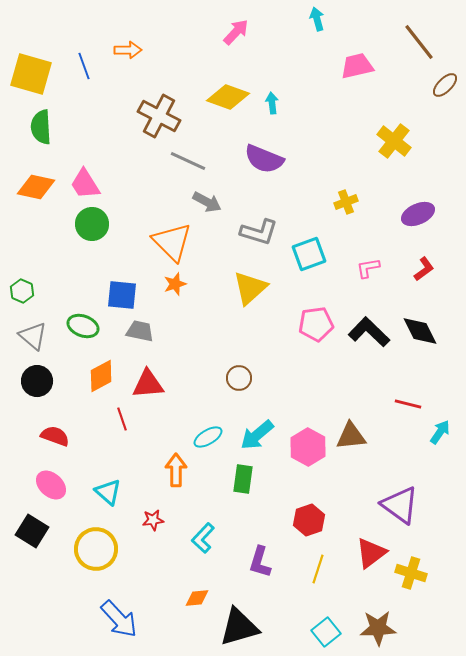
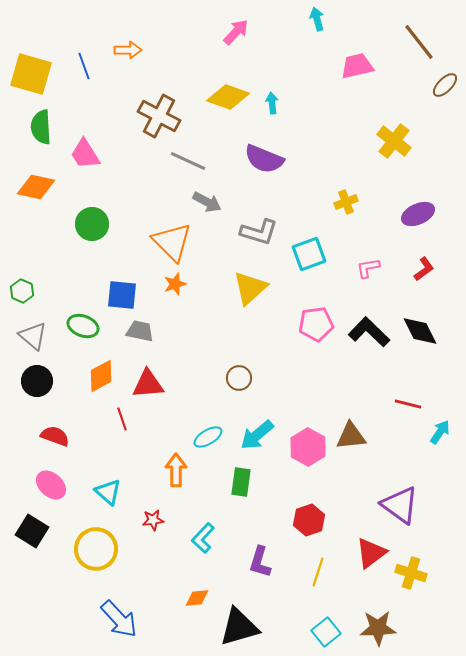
pink trapezoid at (85, 184): moved 30 px up
green rectangle at (243, 479): moved 2 px left, 3 px down
yellow line at (318, 569): moved 3 px down
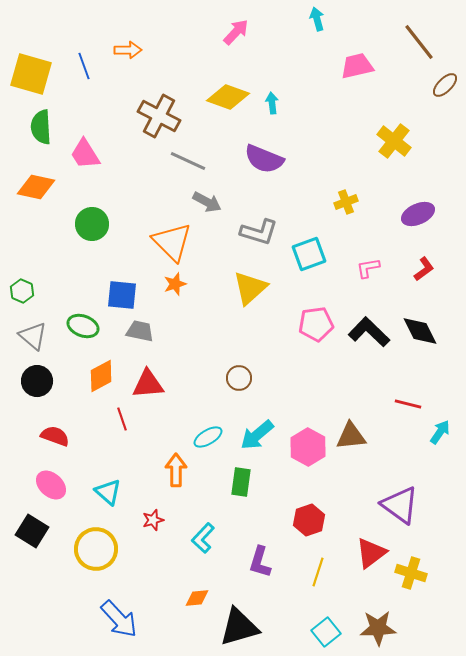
red star at (153, 520): rotated 10 degrees counterclockwise
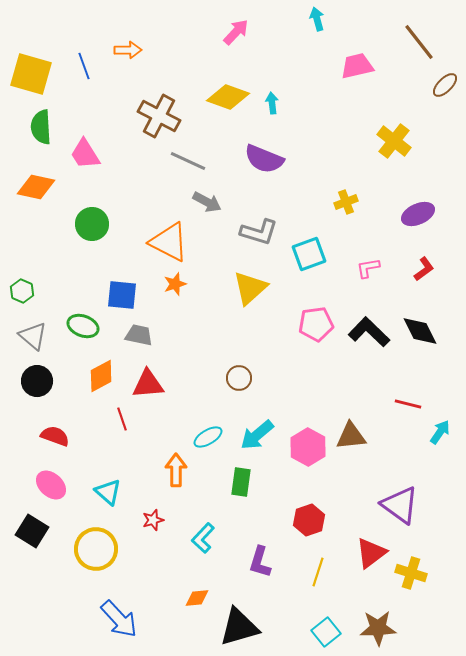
orange triangle at (172, 242): moved 3 px left; rotated 18 degrees counterclockwise
gray trapezoid at (140, 331): moved 1 px left, 4 px down
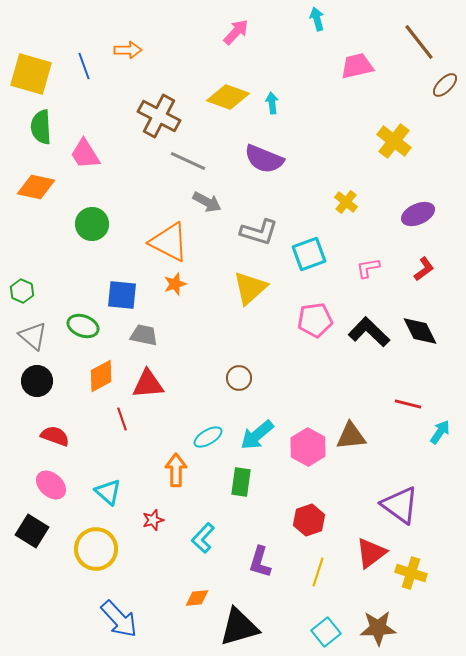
yellow cross at (346, 202): rotated 30 degrees counterclockwise
pink pentagon at (316, 324): moved 1 px left, 4 px up
gray trapezoid at (139, 335): moved 5 px right
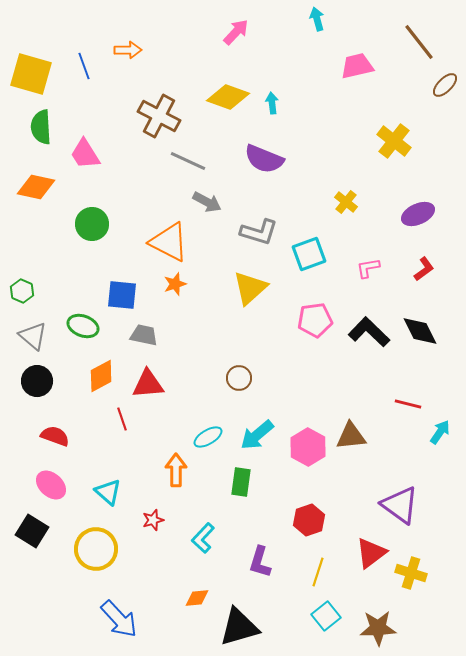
cyan square at (326, 632): moved 16 px up
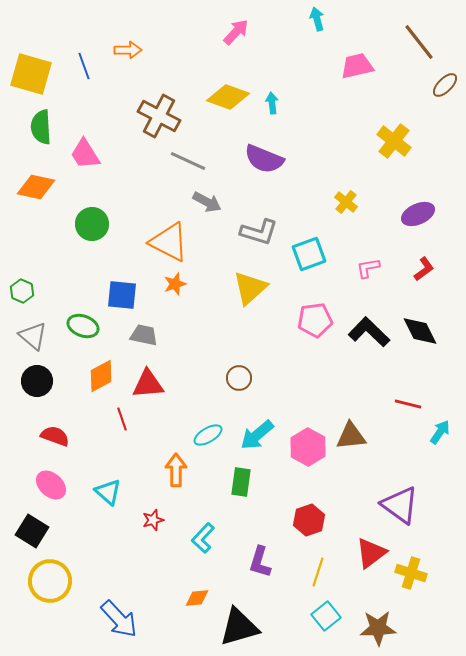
cyan ellipse at (208, 437): moved 2 px up
yellow circle at (96, 549): moved 46 px left, 32 px down
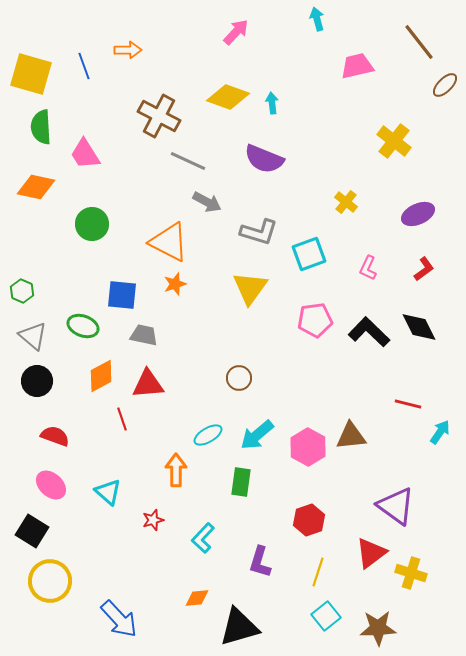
pink L-shape at (368, 268): rotated 55 degrees counterclockwise
yellow triangle at (250, 288): rotated 12 degrees counterclockwise
black diamond at (420, 331): moved 1 px left, 4 px up
purple triangle at (400, 505): moved 4 px left, 1 px down
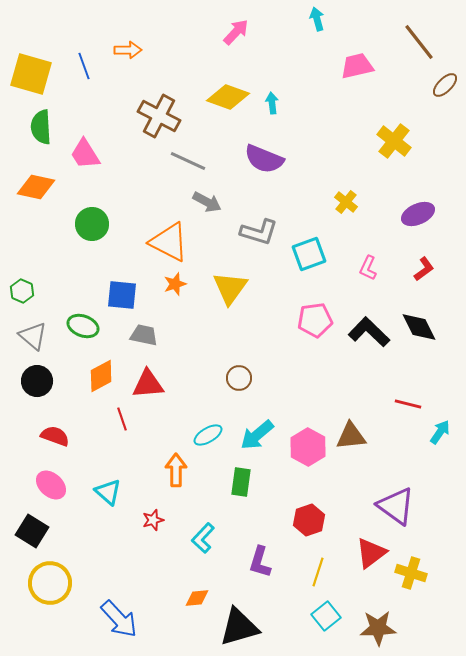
yellow triangle at (250, 288): moved 20 px left
yellow circle at (50, 581): moved 2 px down
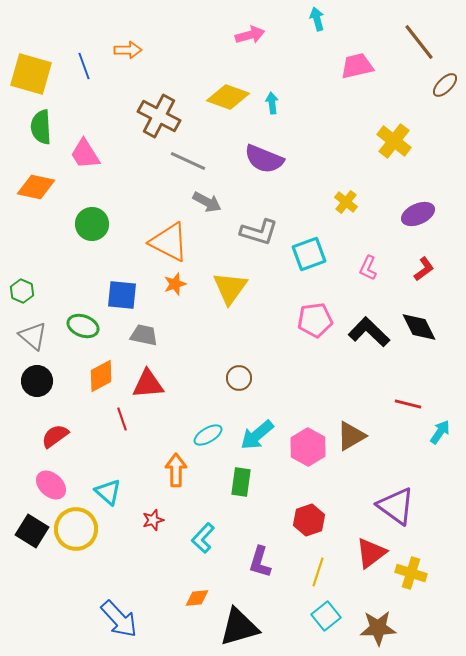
pink arrow at (236, 32): moved 14 px right, 3 px down; rotated 32 degrees clockwise
red semicircle at (55, 436): rotated 56 degrees counterclockwise
brown triangle at (351, 436): rotated 24 degrees counterclockwise
yellow circle at (50, 583): moved 26 px right, 54 px up
